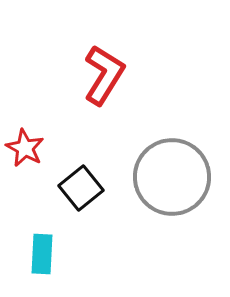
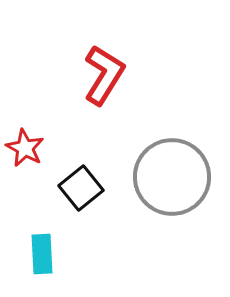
cyan rectangle: rotated 6 degrees counterclockwise
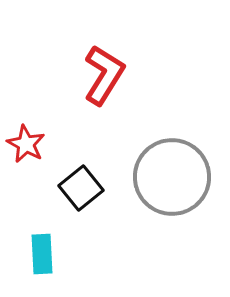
red star: moved 1 px right, 4 px up
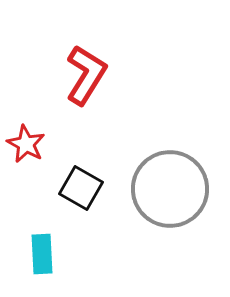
red L-shape: moved 18 px left
gray circle: moved 2 px left, 12 px down
black square: rotated 21 degrees counterclockwise
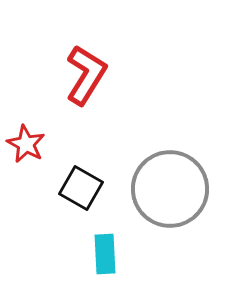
cyan rectangle: moved 63 px right
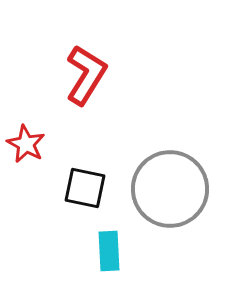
black square: moved 4 px right; rotated 18 degrees counterclockwise
cyan rectangle: moved 4 px right, 3 px up
